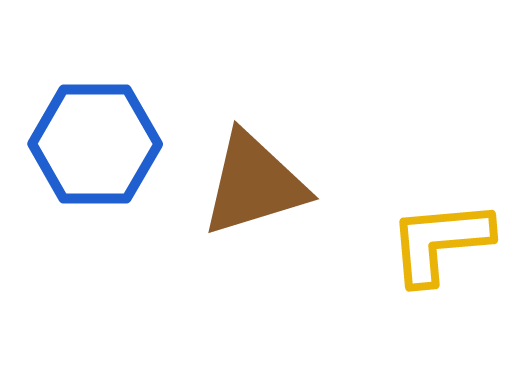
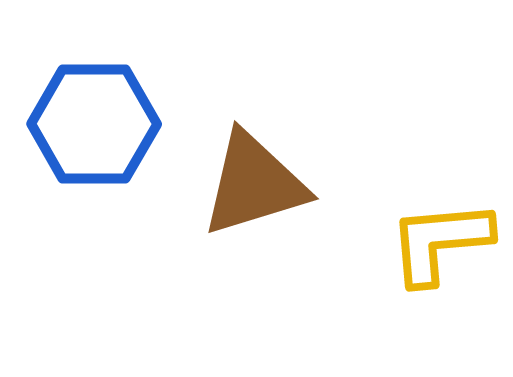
blue hexagon: moved 1 px left, 20 px up
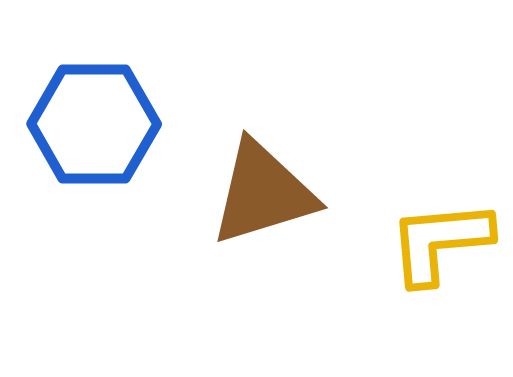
brown triangle: moved 9 px right, 9 px down
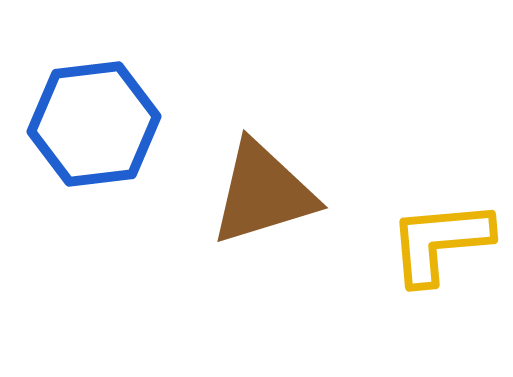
blue hexagon: rotated 7 degrees counterclockwise
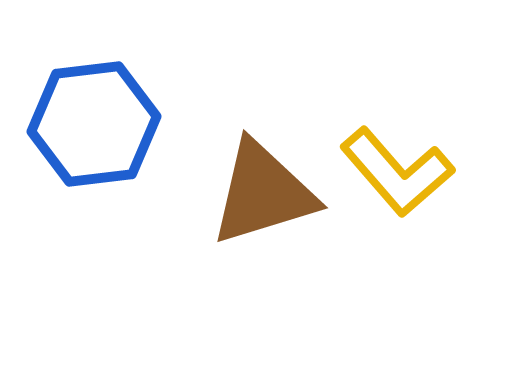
yellow L-shape: moved 43 px left, 70 px up; rotated 126 degrees counterclockwise
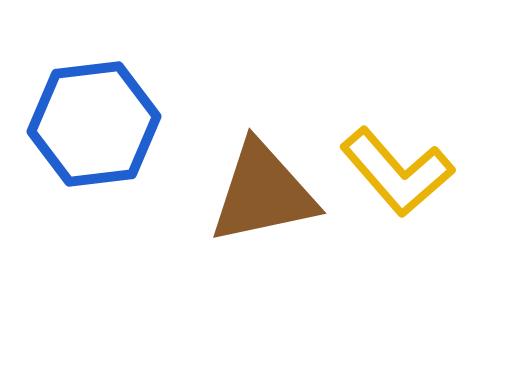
brown triangle: rotated 5 degrees clockwise
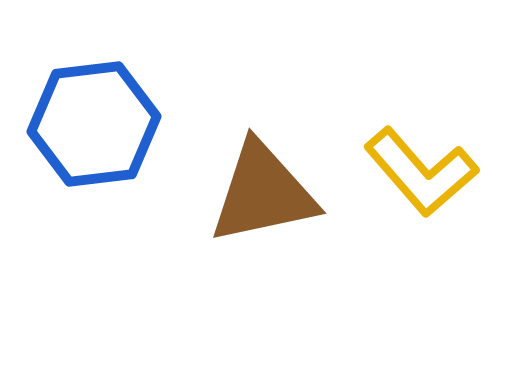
yellow L-shape: moved 24 px right
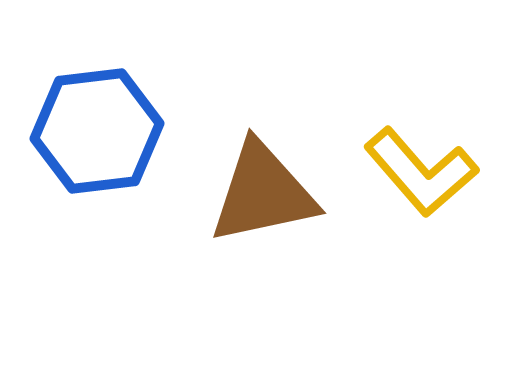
blue hexagon: moved 3 px right, 7 px down
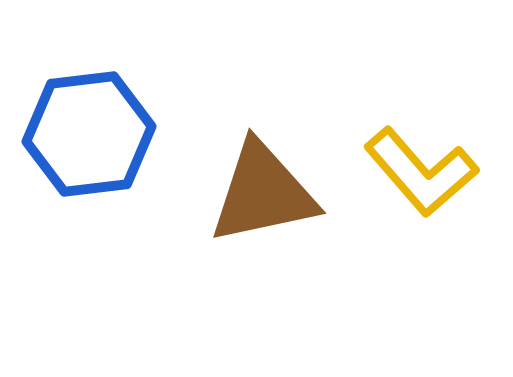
blue hexagon: moved 8 px left, 3 px down
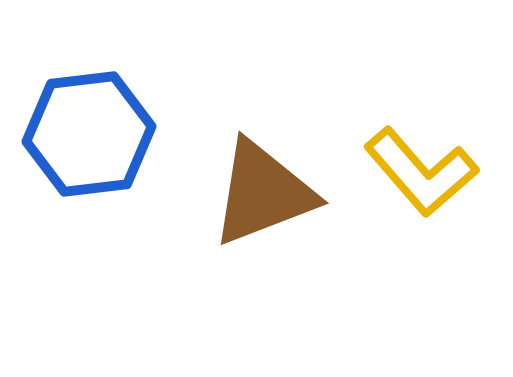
brown triangle: rotated 9 degrees counterclockwise
